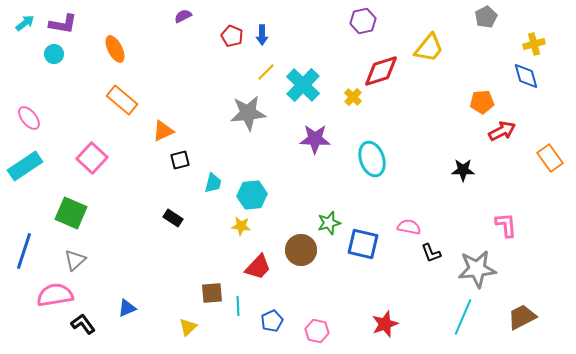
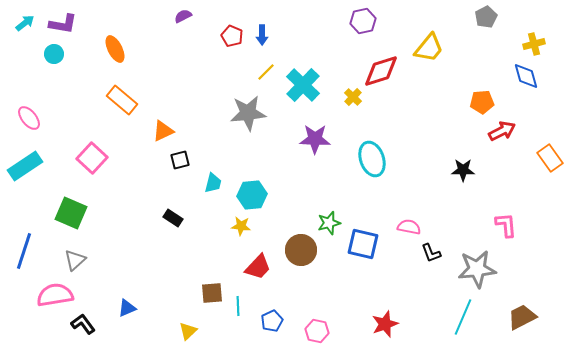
yellow triangle at (188, 327): moved 4 px down
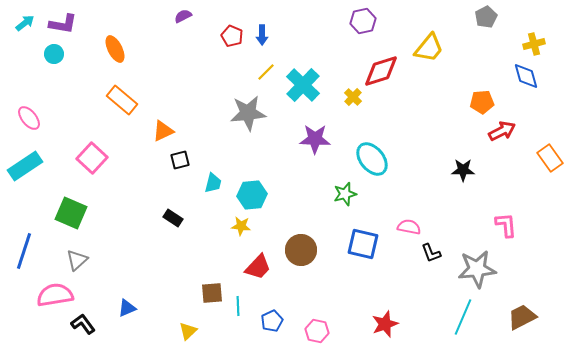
cyan ellipse at (372, 159): rotated 20 degrees counterclockwise
green star at (329, 223): moved 16 px right, 29 px up
gray triangle at (75, 260): moved 2 px right
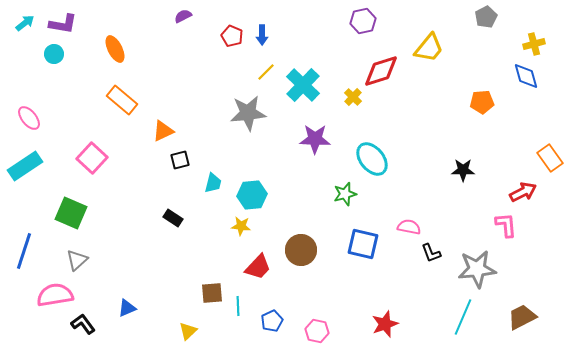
red arrow at (502, 131): moved 21 px right, 61 px down
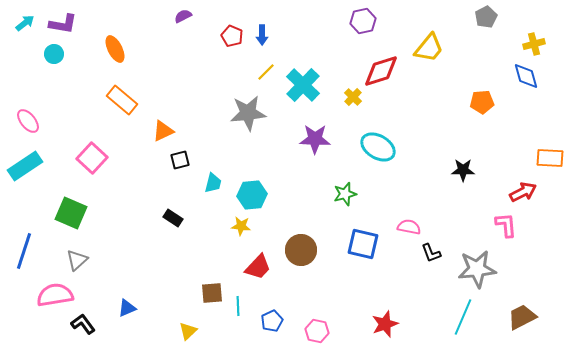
pink ellipse at (29, 118): moved 1 px left, 3 px down
orange rectangle at (550, 158): rotated 52 degrees counterclockwise
cyan ellipse at (372, 159): moved 6 px right, 12 px up; rotated 20 degrees counterclockwise
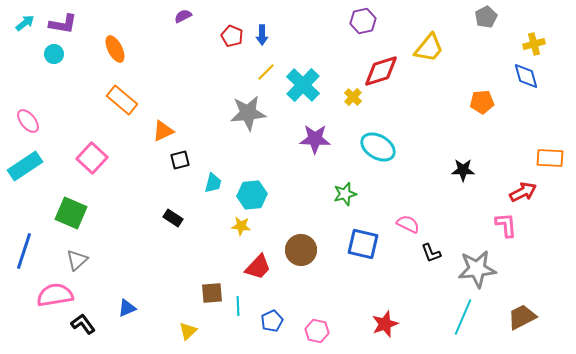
pink semicircle at (409, 227): moved 1 px left, 3 px up; rotated 15 degrees clockwise
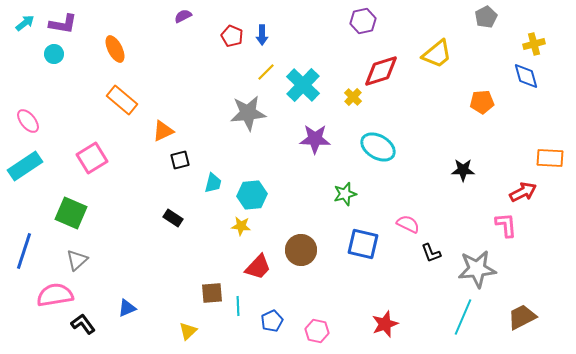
yellow trapezoid at (429, 48): moved 8 px right, 6 px down; rotated 12 degrees clockwise
pink square at (92, 158): rotated 16 degrees clockwise
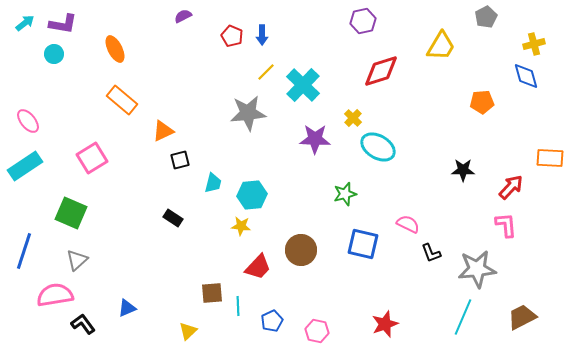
yellow trapezoid at (437, 54): moved 4 px right, 8 px up; rotated 20 degrees counterclockwise
yellow cross at (353, 97): moved 21 px down
red arrow at (523, 192): moved 12 px left, 5 px up; rotated 20 degrees counterclockwise
